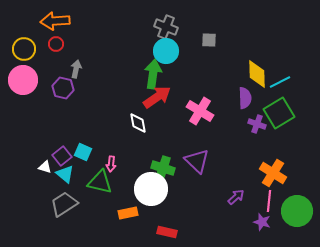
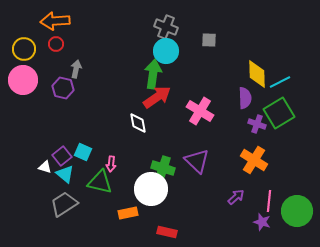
orange cross: moved 19 px left, 13 px up
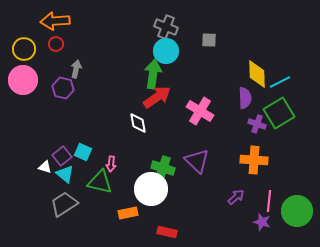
orange cross: rotated 28 degrees counterclockwise
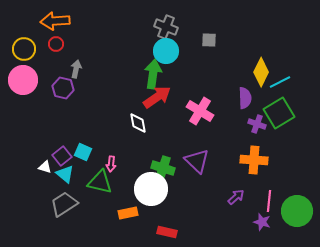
yellow diamond: moved 4 px right, 2 px up; rotated 28 degrees clockwise
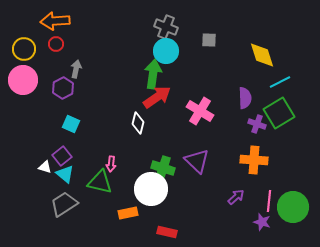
yellow diamond: moved 1 px right, 17 px up; rotated 44 degrees counterclockwise
purple hexagon: rotated 20 degrees clockwise
white diamond: rotated 25 degrees clockwise
cyan square: moved 12 px left, 28 px up
green circle: moved 4 px left, 4 px up
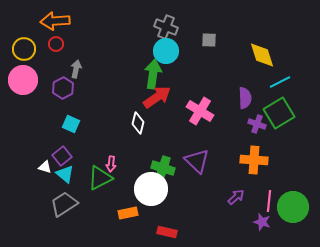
green triangle: moved 4 px up; rotated 40 degrees counterclockwise
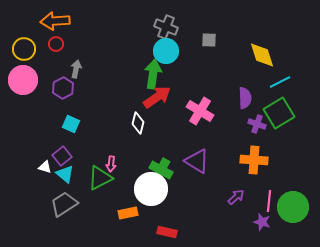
purple triangle: rotated 12 degrees counterclockwise
green cross: moved 2 px left, 2 px down; rotated 10 degrees clockwise
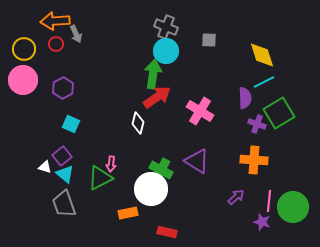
gray arrow: moved 35 px up; rotated 144 degrees clockwise
cyan line: moved 16 px left
gray trapezoid: rotated 76 degrees counterclockwise
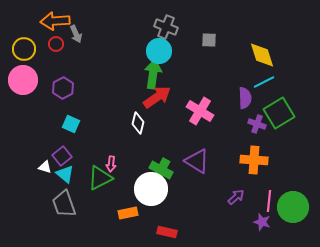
cyan circle: moved 7 px left
